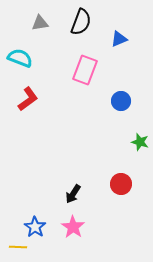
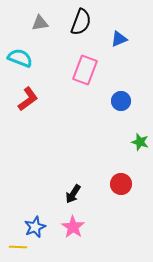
blue star: rotated 15 degrees clockwise
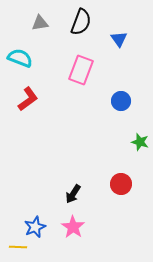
blue triangle: rotated 42 degrees counterclockwise
pink rectangle: moved 4 px left
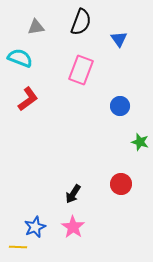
gray triangle: moved 4 px left, 4 px down
blue circle: moved 1 px left, 5 px down
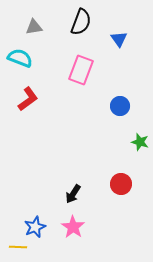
gray triangle: moved 2 px left
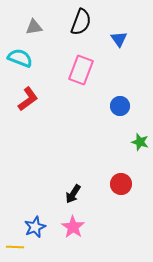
yellow line: moved 3 px left
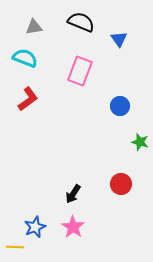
black semicircle: rotated 88 degrees counterclockwise
cyan semicircle: moved 5 px right
pink rectangle: moved 1 px left, 1 px down
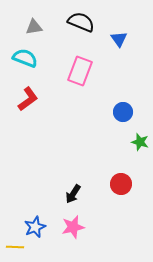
blue circle: moved 3 px right, 6 px down
pink star: rotated 25 degrees clockwise
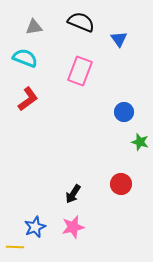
blue circle: moved 1 px right
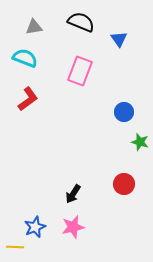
red circle: moved 3 px right
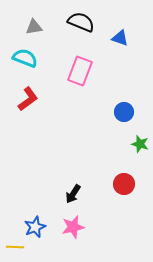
blue triangle: moved 1 px right, 1 px up; rotated 36 degrees counterclockwise
green star: moved 2 px down
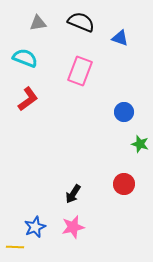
gray triangle: moved 4 px right, 4 px up
